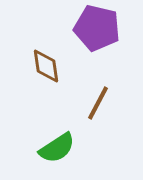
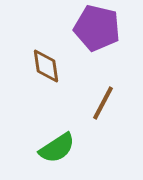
brown line: moved 5 px right
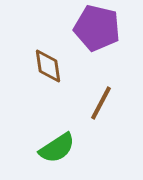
brown diamond: moved 2 px right
brown line: moved 2 px left
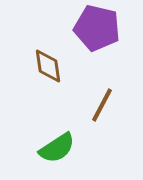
brown line: moved 1 px right, 2 px down
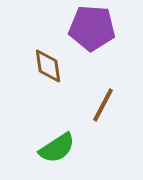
purple pentagon: moved 5 px left; rotated 9 degrees counterclockwise
brown line: moved 1 px right
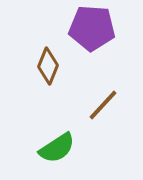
brown diamond: rotated 30 degrees clockwise
brown line: rotated 15 degrees clockwise
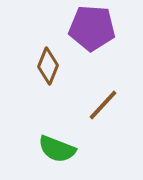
green semicircle: moved 1 px down; rotated 54 degrees clockwise
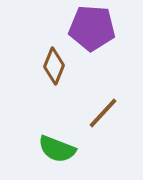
brown diamond: moved 6 px right
brown line: moved 8 px down
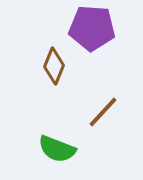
brown line: moved 1 px up
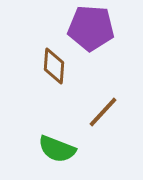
purple pentagon: moved 1 px left
brown diamond: rotated 18 degrees counterclockwise
